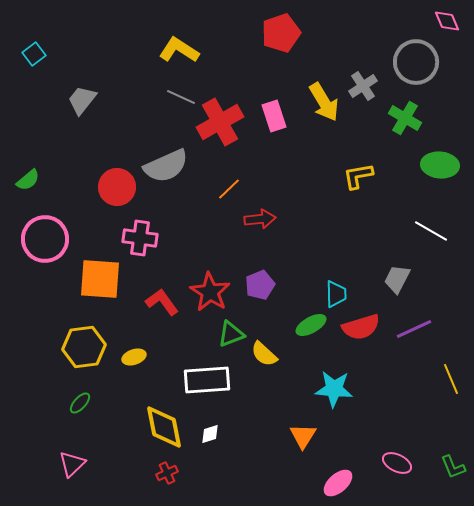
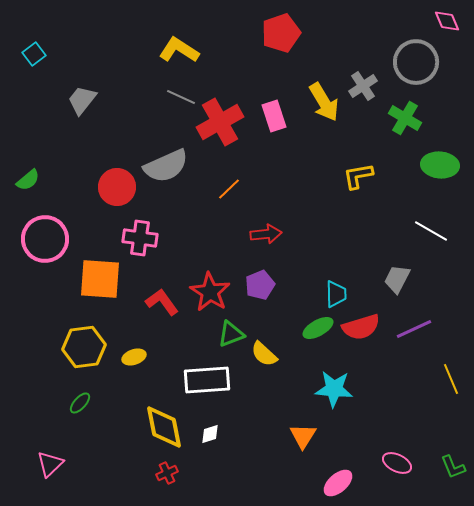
red arrow at (260, 219): moved 6 px right, 15 px down
green ellipse at (311, 325): moved 7 px right, 3 px down
pink triangle at (72, 464): moved 22 px left
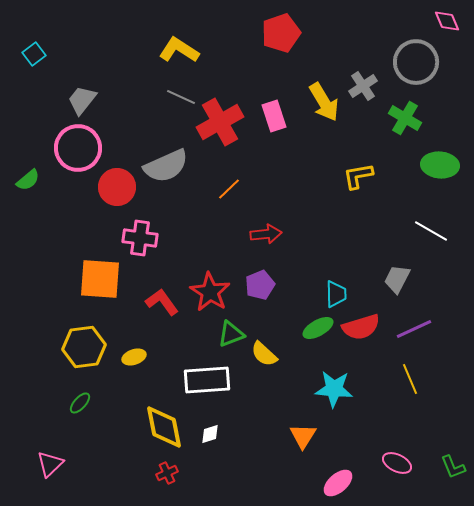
pink circle at (45, 239): moved 33 px right, 91 px up
yellow line at (451, 379): moved 41 px left
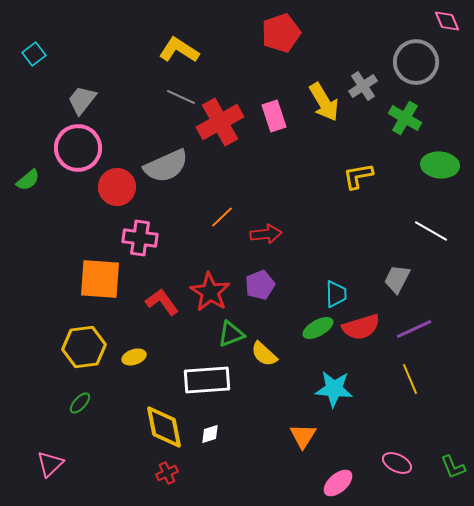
orange line at (229, 189): moved 7 px left, 28 px down
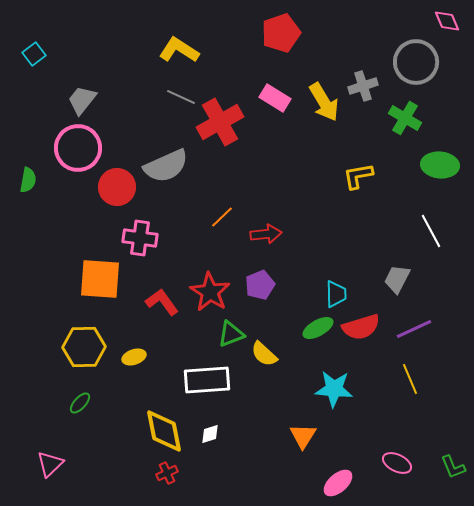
gray cross at (363, 86): rotated 16 degrees clockwise
pink rectangle at (274, 116): moved 1 px right, 18 px up; rotated 40 degrees counterclockwise
green semicircle at (28, 180): rotated 40 degrees counterclockwise
white line at (431, 231): rotated 32 degrees clockwise
yellow hexagon at (84, 347): rotated 6 degrees clockwise
yellow diamond at (164, 427): moved 4 px down
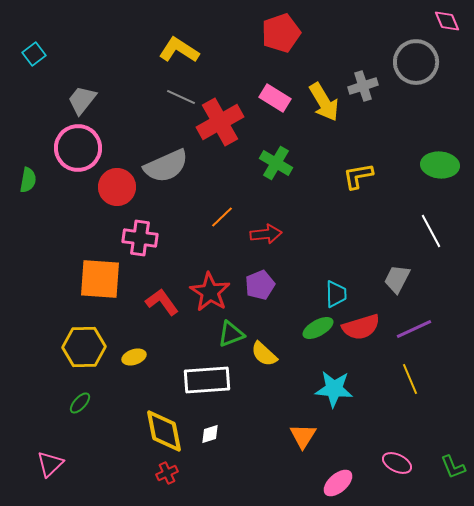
green cross at (405, 118): moved 129 px left, 45 px down
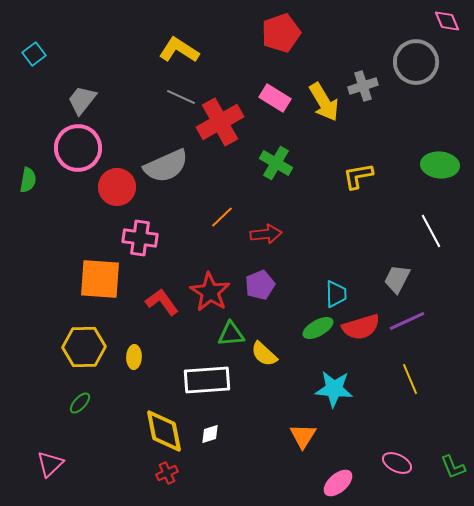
purple line at (414, 329): moved 7 px left, 8 px up
green triangle at (231, 334): rotated 16 degrees clockwise
yellow ellipse at (134, 357): rotated 70 degrees counterclockwise
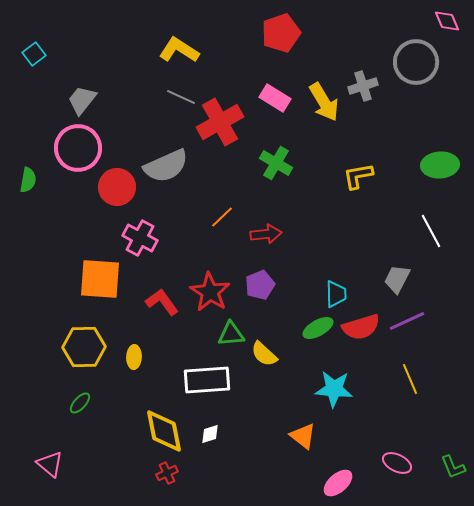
green ellipse at (440, 165): rotated 9 degrees counterclockwise
pink cross at (140, 238): rotated 20 degrees clockwise
orange triangle at (303, 436): rotated 24 degrees counterclockwise
pink triangle at (50, 464): rotated 36 degrees counterclockwise
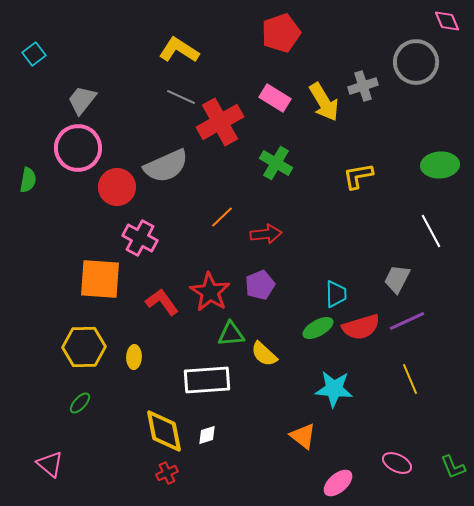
white diamond at (210, 434): moved 3 px left, 1 px down
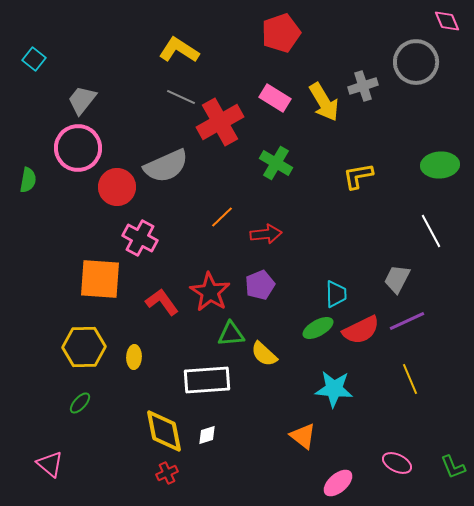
cyan square at (34, 54): moved 5 px down; rotated 15 degrees counterclockwise
red semicircle at (361, 327): moved 3 px down; rotated 9 degrees counterclockwise
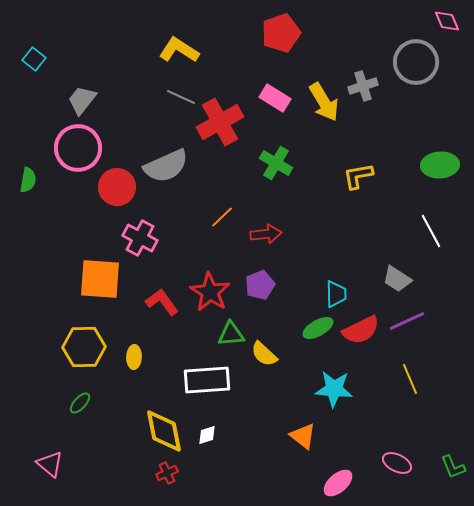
gray trapezoid at (397, 279): rotated 84 degrees counterclockwise
